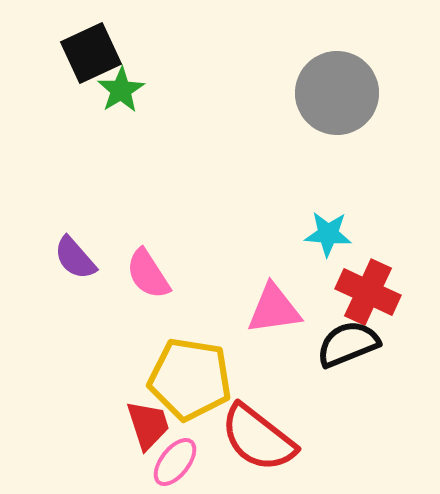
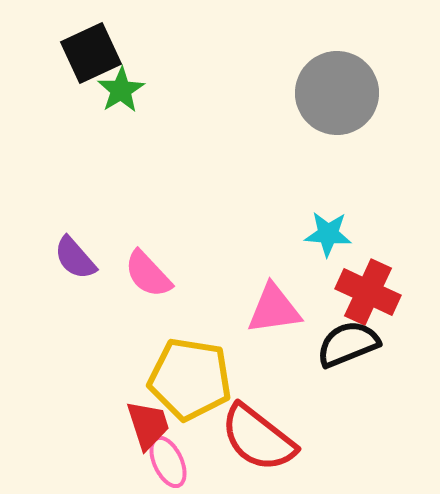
pink semicircle: rotated 10 degrees counterclockwise
pink ellipse: moved 7 px left; rotated 63 degrees counterclockwise
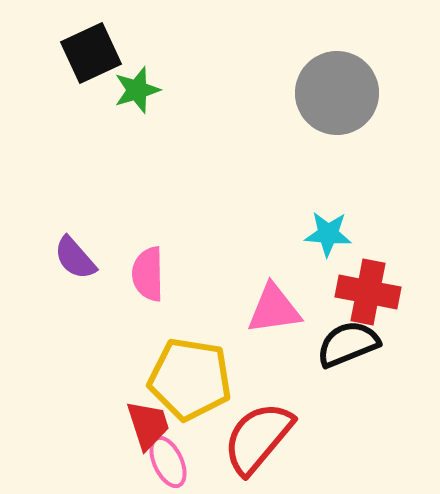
green star: moved 16 px right; rotated 15 degrees clockwise
pink semicircle: rotated 42 degrees clockwise
red cross: rotated 14 degrees counterclockwise
red semicircle: rotated 92 degrees clockwise
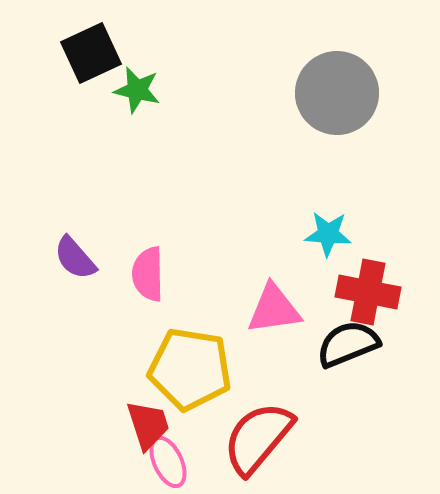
green star: rotated 30 degrees clockwise
yellow pentagon: moved 10 px up
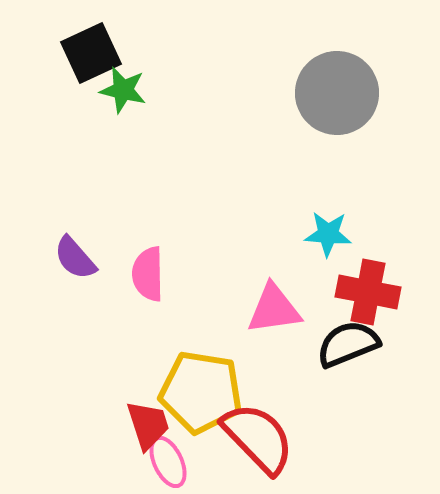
green star: moved 14 px left
yellow pentagon: moved 11 px right, 23 px down
red semicircle: rotated 96 degrees clockwise
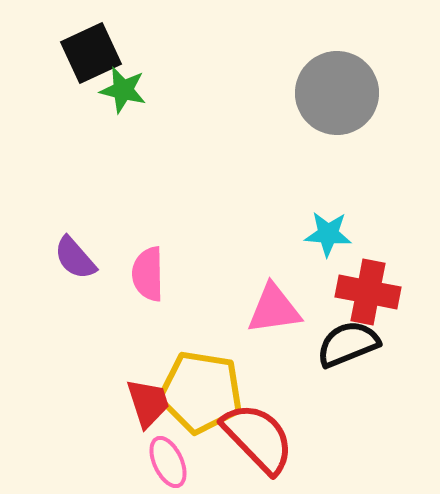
red trapezoid: moved 22 px up
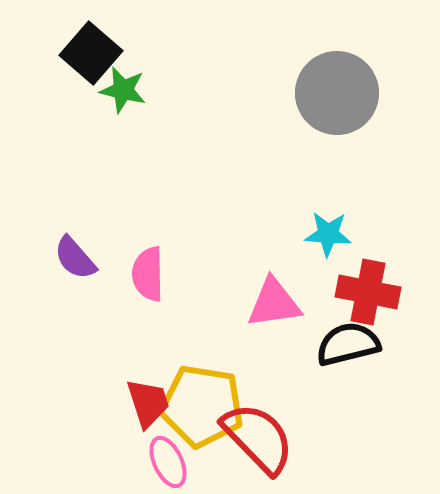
black square: rotated 24 degrees counterclockwise
pink triangle: moved 6 px up
black semicircle: rotated 8 degrees clockwise
yellow pentagon: moved 1 px right, 14 px down
